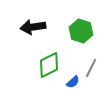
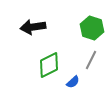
green hexagon: moved 11 px right, 3 px up
gray line: moved 8 px up
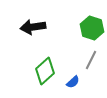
green diamond: moved 4 px left, 6 px down; rotated 16 degrees counterclockwise
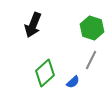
black arrow: moved 2 px up; rotated 60 degrees counterclockwise
green diamond: moved 2 px down
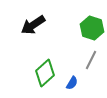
black arrow: rotated 35 degrees clockwise
blue semicircle: moved 1 px left, 1 px down; rotated 16 degrees counterclockwise
